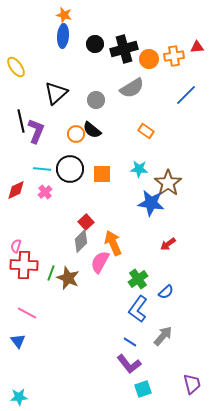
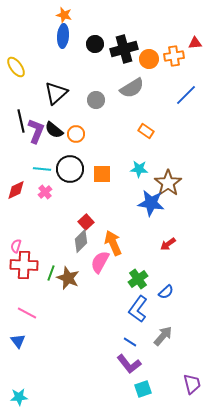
red triangle at (197, 47): moved 2 px left, 4 px up
black semicircle at (92, 130): moved 38 px left
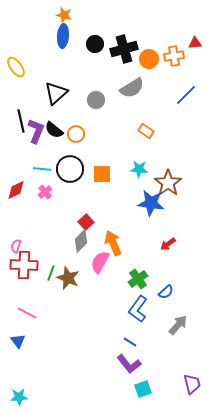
gray arrow at (163, 336): moved 15 px right, 11 px up
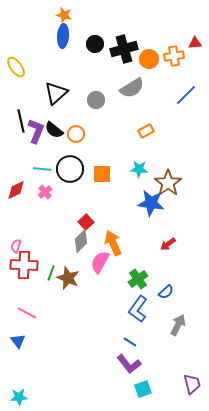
orange rectangle at (146, 131): rotated 63 degrees counterclockwise
gray arrow at (178, 325): rotated 15 degrees counterclockwise
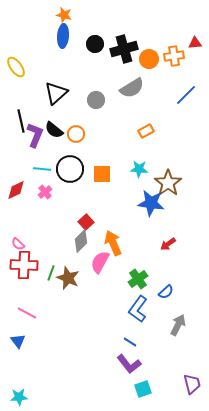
purple L-shape at (36, 131): moved 1 px left, 4 px down
pink semicircle at (16, 246): moved 2 px right, 2 px up; rotated 64 degrees counterclockwise
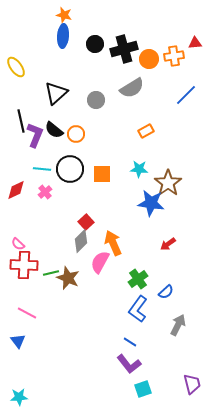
green line at (51, 273): rotated 56 degrees clockwise
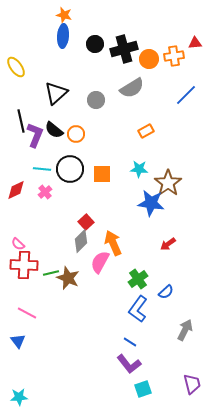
gray arrow at (178, 325): moved 7 px right, 5 px down
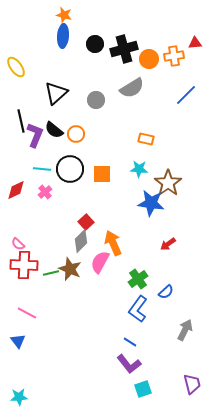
orange rectangle at (146, 131): moved 8 px down; rotated 42 degrees clockwise
brown star at (68, 278): moved 2 px right, 9 px up
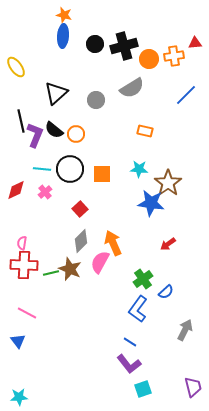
black cross at (124, 49): moved 3 px up
orange rectangle at (146, 139): moved 1 px left, 8 px up
red square at (86, 222): moved 6 px left, 13 px up
pink semicircle at (18, 244): moved 4 px right, 1 px up; rotated 56 degrees clockwise
green cross at (138, 279): moved 5 px right
purple trapezoid at (192, 384): moved 1 px right, 3 px down
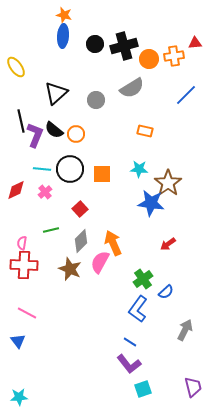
green line at (51, 273): moved 43 px up
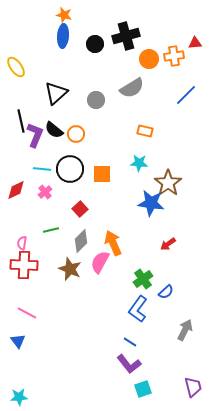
black cross at (124, 46): moved 2 px right, 10 px up
cyan star at (139, 169): moved 6 px up
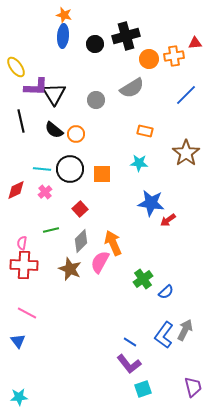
black triangle at (56, 93): moved 2 px left, 1 px down; rotated 20 degrees counterclockwise
purple L-shape at (35, 135): moved 1 px right, 48 px up; rotated 70 degrees clockwise
brown star at (168, 183): moved 18 px right, 30 px up
red arrow at (168, 244): moved 24 px up
blue L-shape at (138, 309): moved 26 px right, 26 px down
